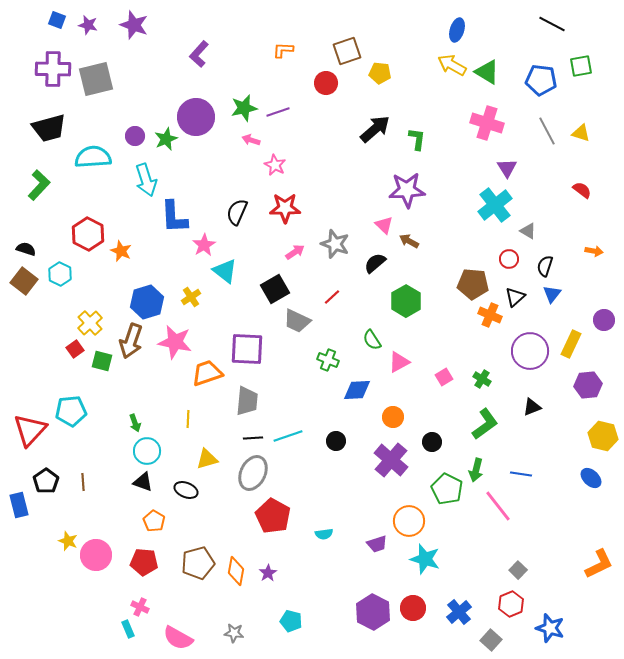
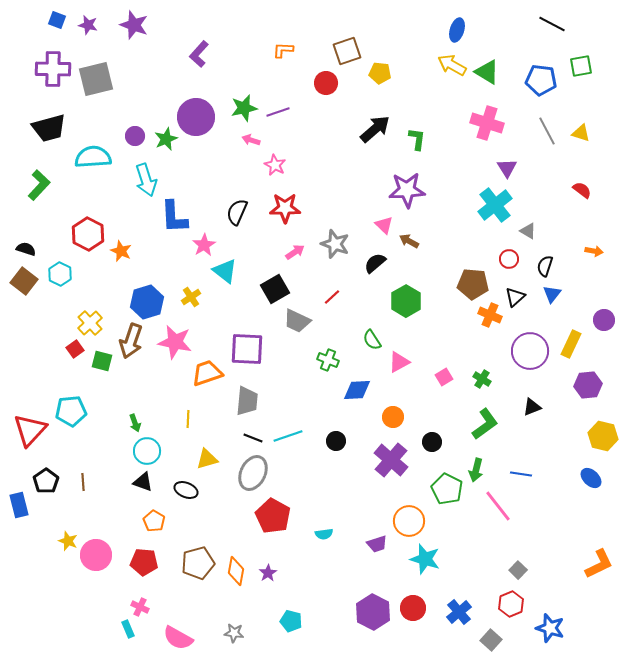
black line at (253, 438): rotated 24 degrees clockwise
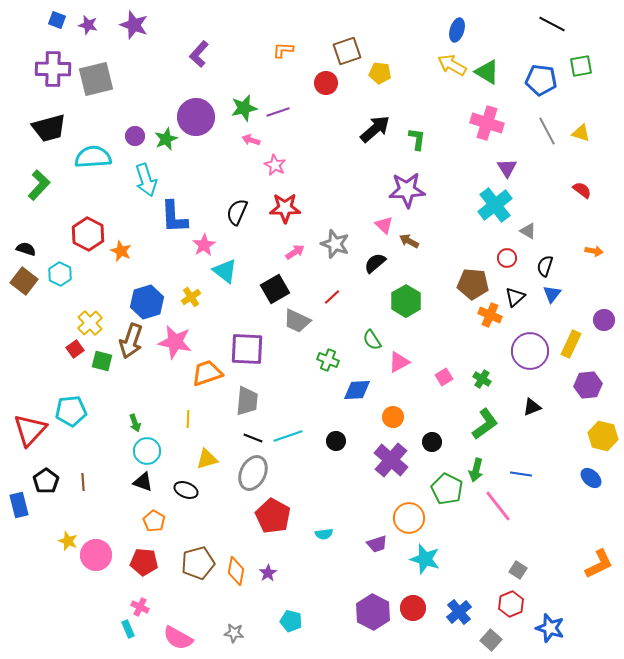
red circle at (509, 259): moved 2 px left, 1 px up
orange circle at (409, 521): moved 3 px up
gray square at (518, 570): rotated 12 degrees counterclockwise
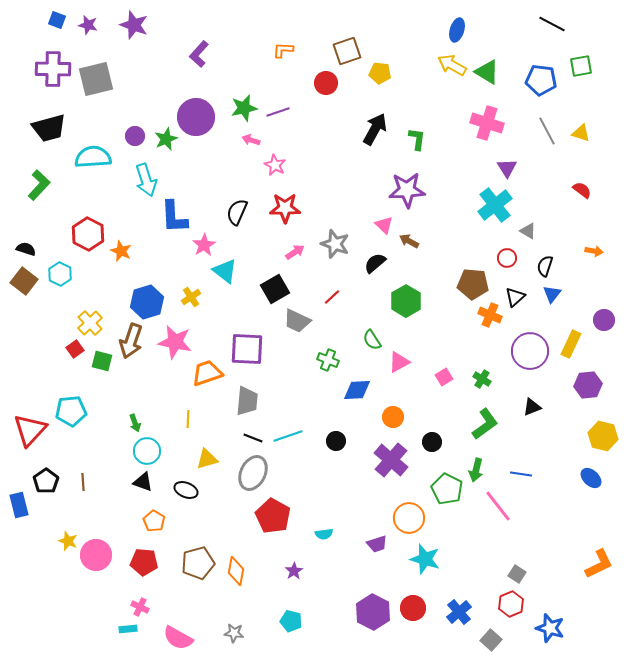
black arrow at (375, 129): rotated 20 degrees counterclockwise
gray square at (518, 570): moved 1 px left, 4 px down
purple star at (268, 573): moved 26 px right, 2 px up
cyan rectangle at (128, 629): rotated 72 degrees counterclockwise
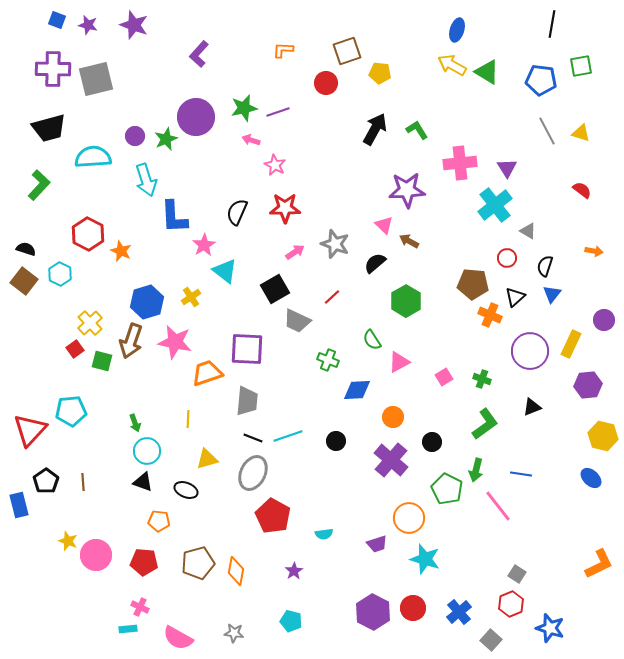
black line at (552, 24): rotated 72 degrees clockwise
pink cross at (487, 123): moved 27 px left, 40 px down; rotated 24 degrees counterclockwise
green L-shape at (417, 139): moved 9 px up; rotated 40 degrees counterclockwise
green cross at (482, 379): rotated 12 degrees counterclockwise
orange pentagon at (154, 521): moved 5 px right; rotated 25 degrees counterclockwise
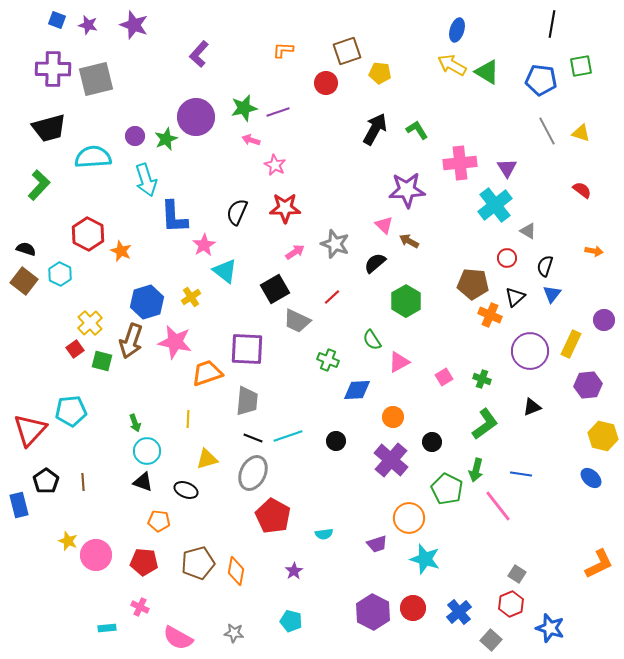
cyan rectangle at (128, 629): moved 21 px left, 1 px up
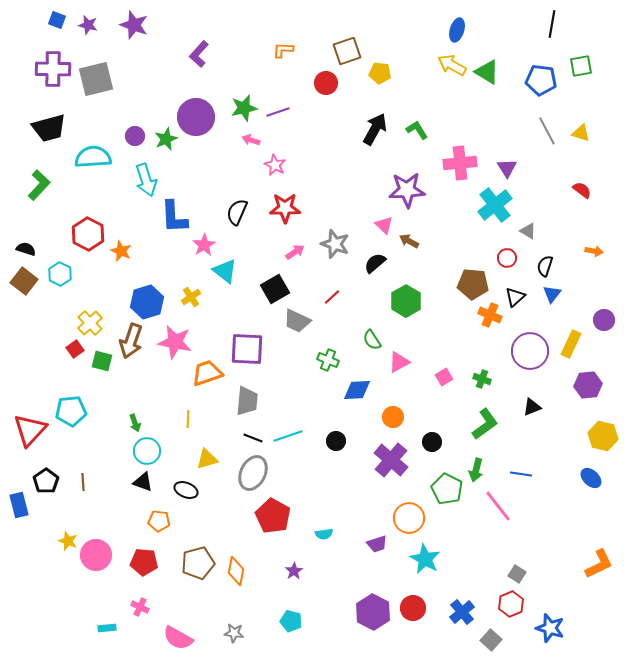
cyan star at (425, 559): rotated 12 degrees clockwise
blue cross at (459, 612): moved 3 px right
